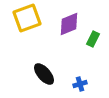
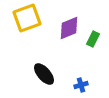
purple diamond: moved 4 px down
blue cross: moved 1 px right, 1 px down
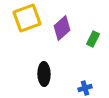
purple diamond: moved 7 px left; rotated 20 degrees counterclockwise
black ellipse: rotated 40 degrees clockwise
blue cross: moved 4 px right, 3 px down
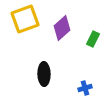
yellow square: moved 2 px left, 1 px down
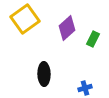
yellow square: rotated 16 degrees counterclockwise
purple diamond: moved 5 px right
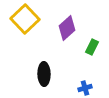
yellow square: rotated 8 degrees counterclockwise
green rectangle: moved 1 px left, 8 px down
